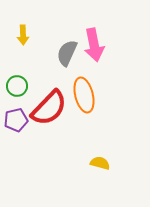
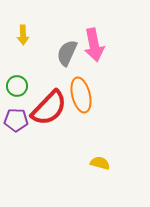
orange ellipse: moved 3 px left
purple pentagon: rotated 15 degrees clockwise
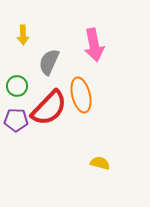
gray semicircle: moved 18 px left, 9 px down
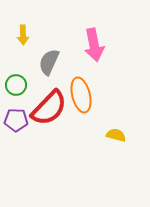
green circle: moved 1 px left, 1 px up
yellow semicircle: moved 16 px right, 28 px up
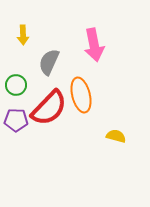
yellow semicircle: moved 1 px down
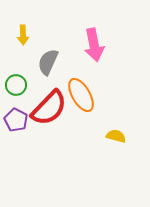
gray semicircle: moved 1 px left
orange ellipse: rotated 16 degrees counterclockwise
purple pentagon: rotated 25 degrees clockwise
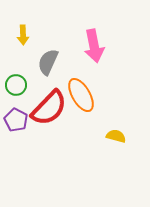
pink arrow: moved 1 px down
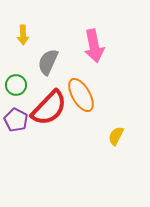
yellow semicircle: rotated 78 degrees counterclockwise
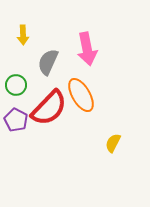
pink arrow: moved 7 px left, 3 px down
yellow semicircle: moved 3 px left, 7 px down
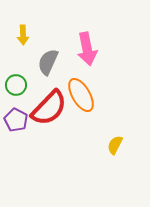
yellow semicircle: moved 2 px right, 2 px down
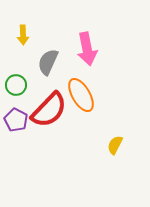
red semicircle: moved 2 px down
